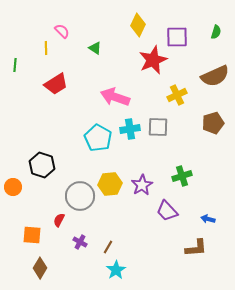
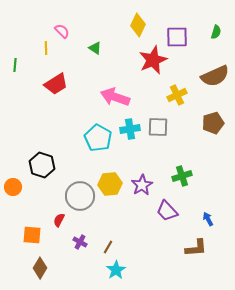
blue arrow: rotated 48 degrees clockwise
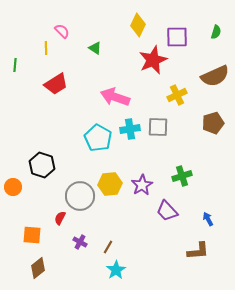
red semicircle: moved 1 px right, 2 px up
brown L-shape: moved 2 px right, 3 px down
brown diamond: moved 2 px left; rotated 20 degrees clockwise
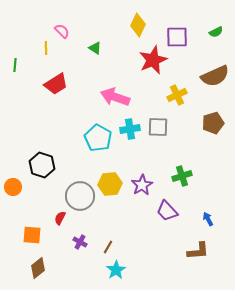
green semicircle: rotated 48 degrees clockwise
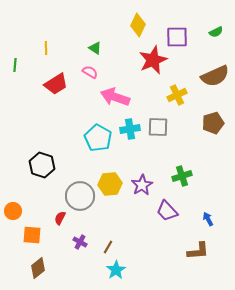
pink semicircle: moved 28 px right, 41 px down; rotated 14 degrees counterclockwise
orange circle: moved 24 px down
